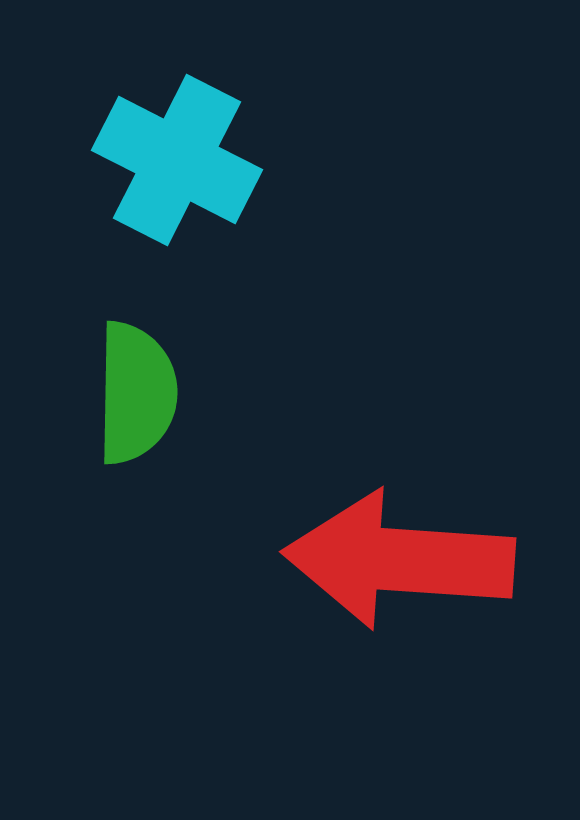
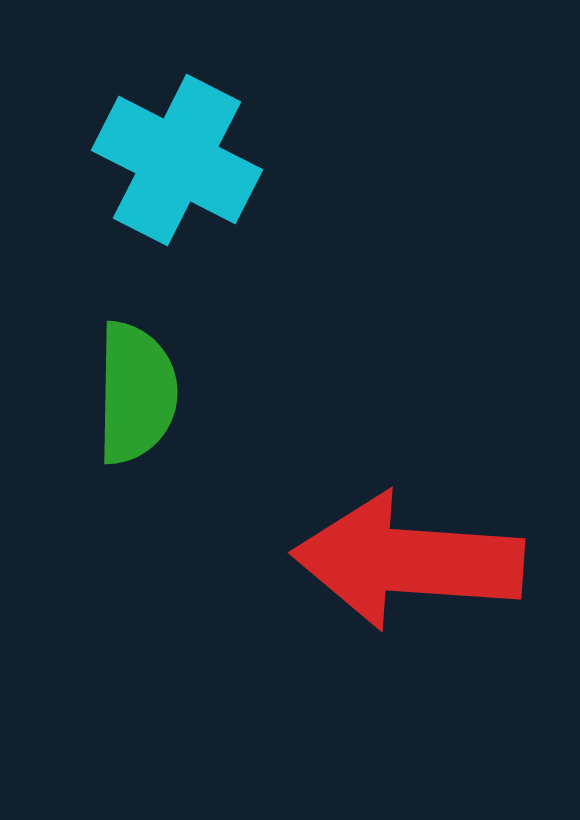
red arrow: moved 9 px right, 1 px down
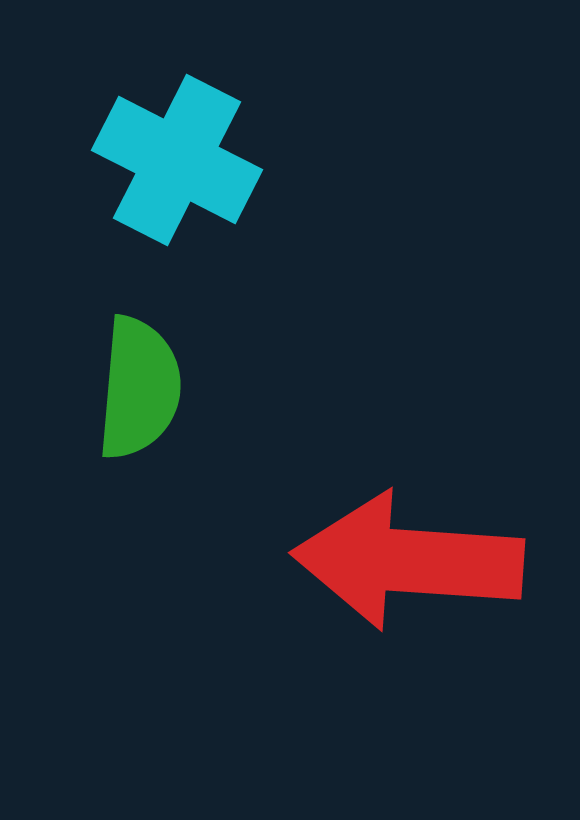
green semicircle: moved 3 px right, 5 px up; rotated 4 degrees clockwise
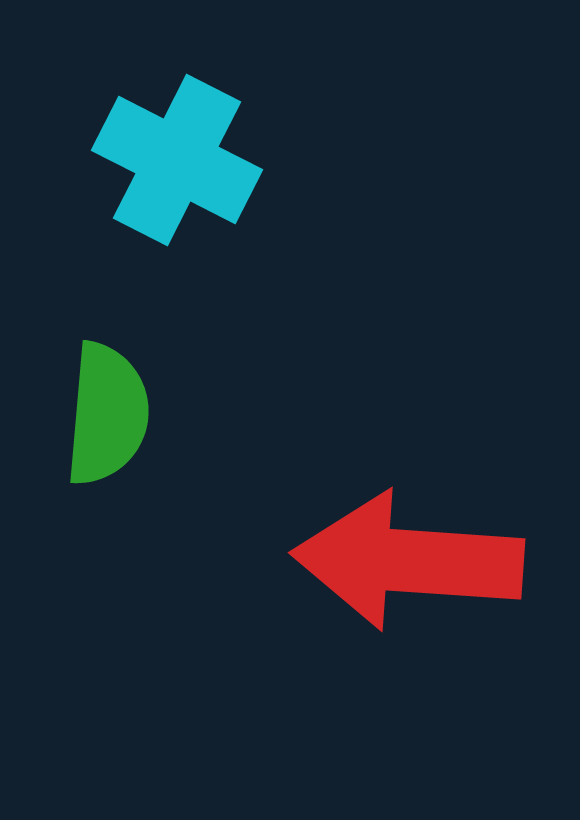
green semicircle: moved 32 px left, 26 px down
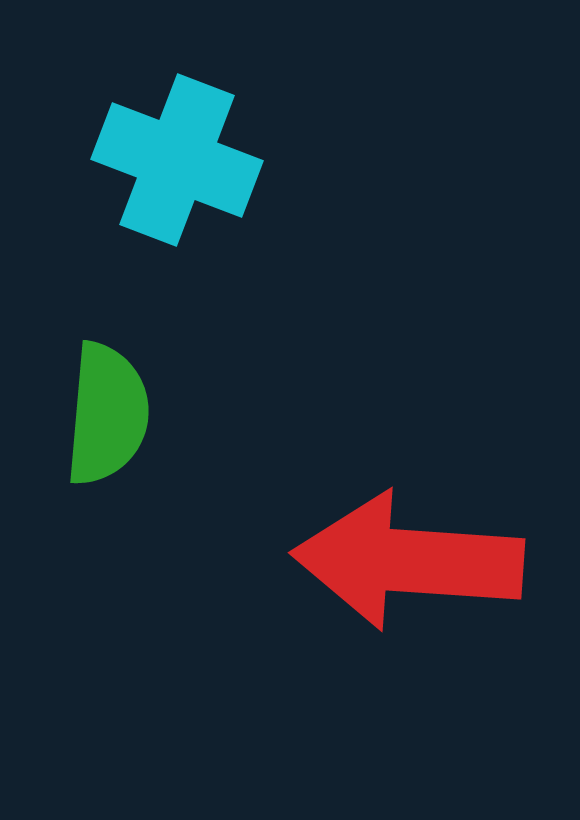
cyan cross: rotated 6 degrees counterclockwise
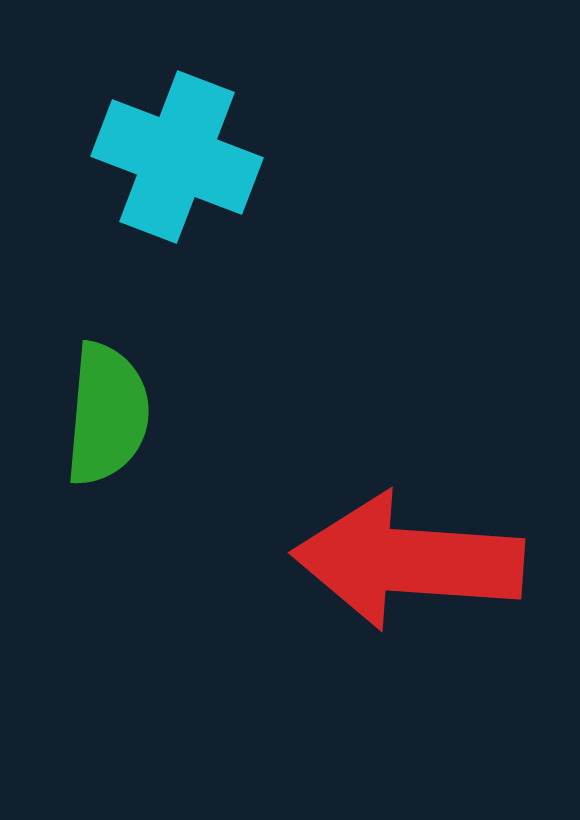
cyan cross: moved 3 px up
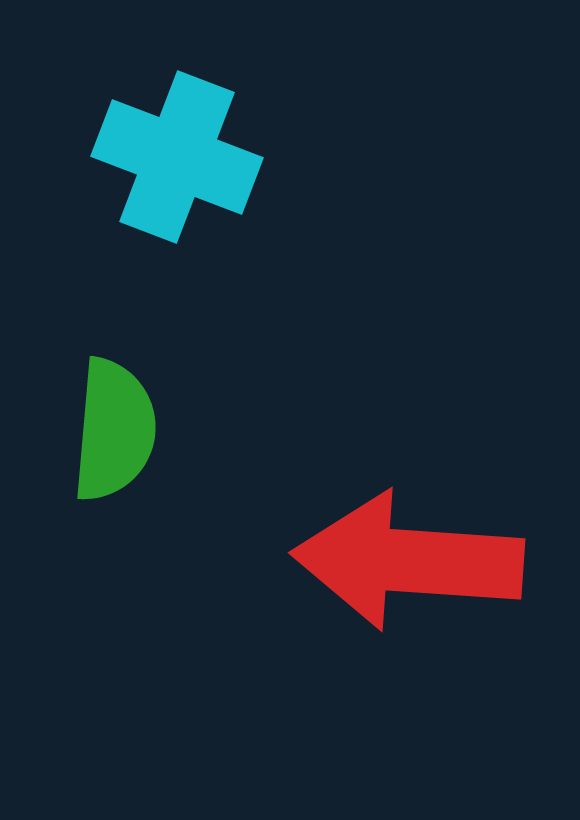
green semicircle: moved 7 px right, 16 px down
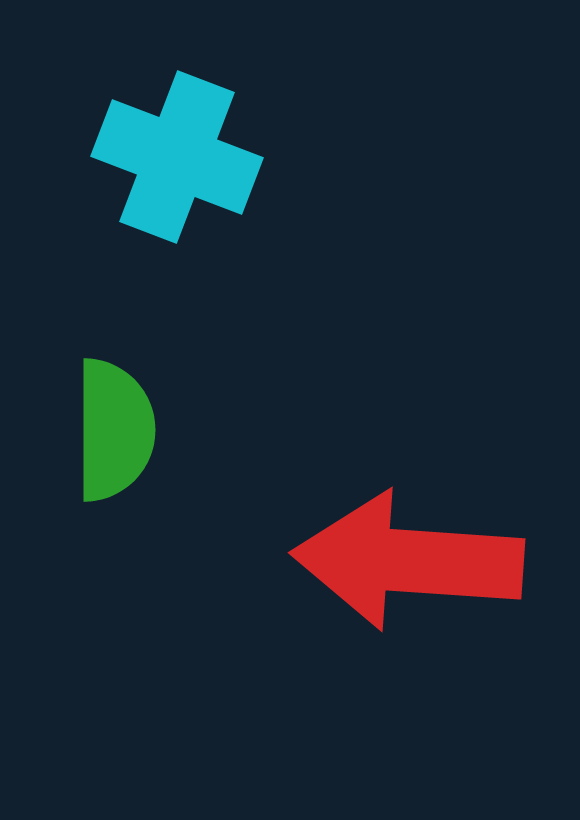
green semicircle: rotated 5 degrees counterclockwise
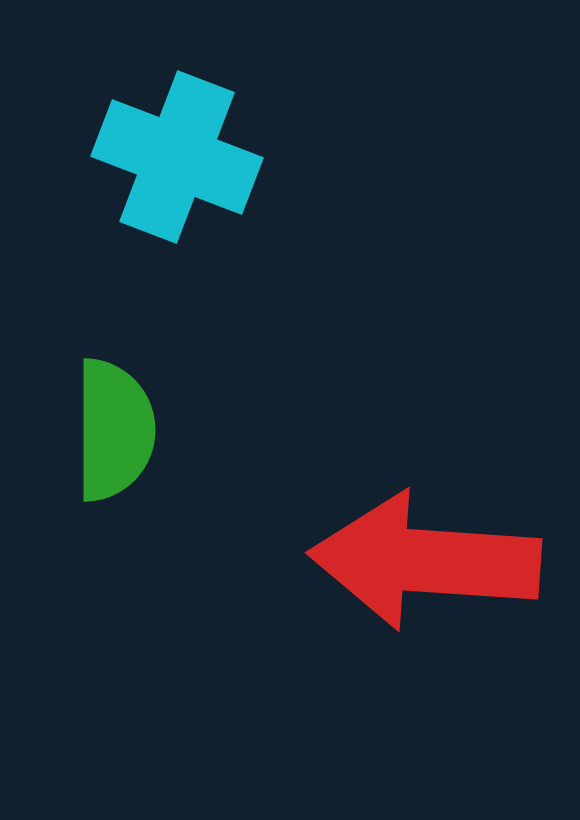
red arrow: moved 17 px right
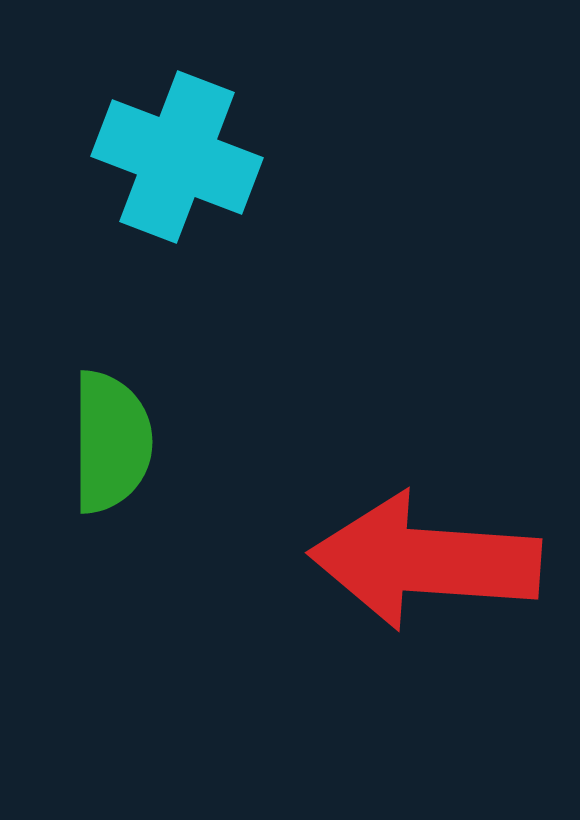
green semicircle: moved 3 px left, 12 px down
